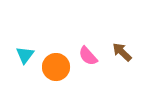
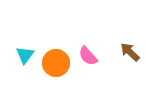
brown arrow: moved 8 px right
orange circle: moved 4 px up
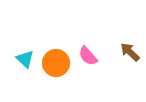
cyan triangle: moved 4 px down; rotated 24 degrees counterclockwise
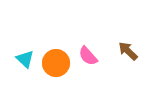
brown arrow: moved 2 px left, 1 px up
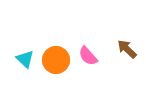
brown arrow: moved 1 px left, 2 px up
orange circle: moved 3 px up
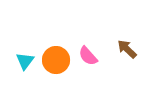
cyan triangle: moved 2 px down; rotated 24 degrees clockwise
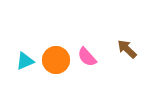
pink semicircle: moved 1 px left, 1 px down
cyan triangle: rotated 30 degrees clockwise
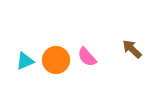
brown arrow: moved 5 px right
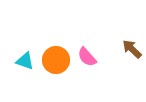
cyan triangle: rotated 42 degrees clockwise
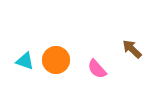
pink semicircle: moved 10 px right, 12 px down
